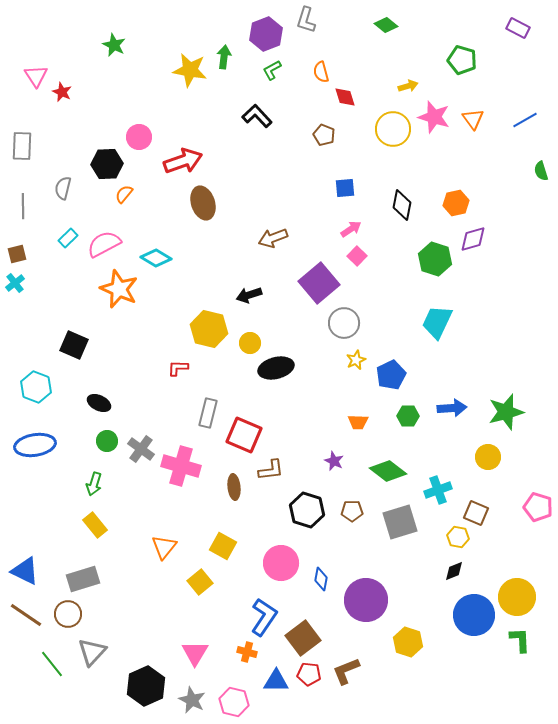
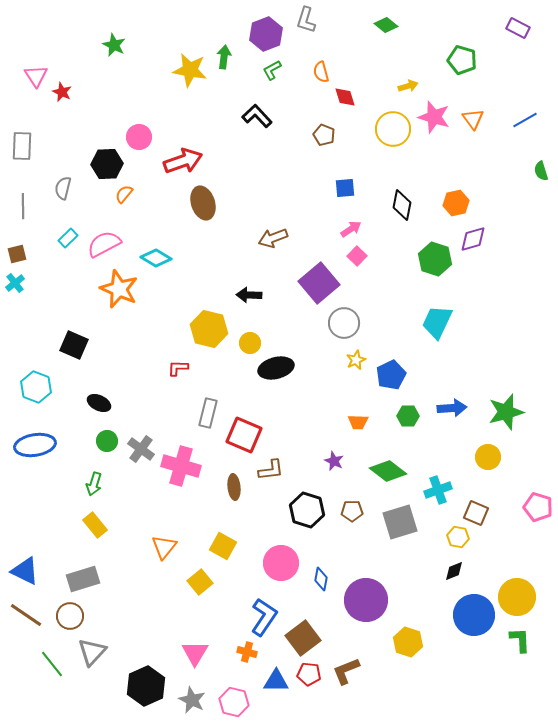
black arrow at (249, 295): rotated 20 degrees clockwise
brown circle at (68, 614): moved 2 px right, 2 px down
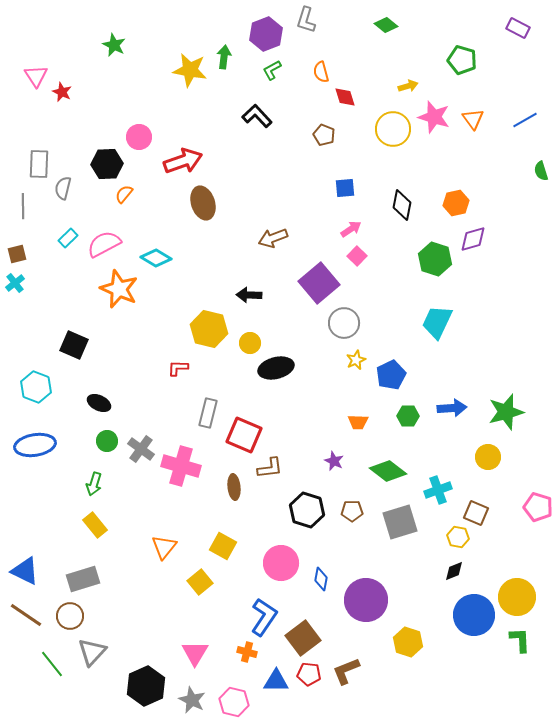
gray rectangle at (22, 146): moved 17 px right, 18 px down
brown L-shape at (271, 470): moved 1 px left, 2 px up
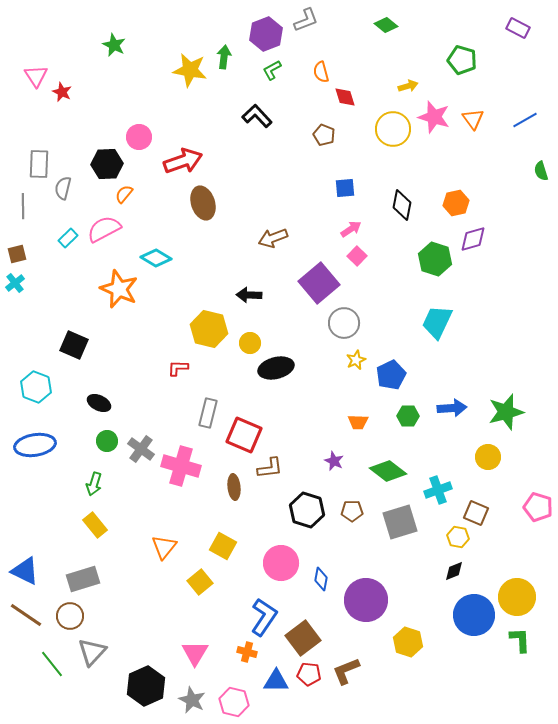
gray L-shape at (306, 20): rotated 128 degrees counterclockwise
pink semicircle at (104, 244): moved 15 px up
